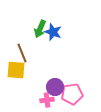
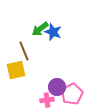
green arrow: rotated 30 degrees clockwise
brown line: moved 2 px right, 2 px up
yellow square: rotated 18 degrees counterclockwise
purple circle: moved 2 px right
pink pentagon: rotated 20 degrees counterclockwise
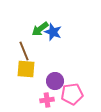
yellow square: moved 10 px right, 1 px up; rotated 18 degrees clockwise
purple circle: moved 2 px left, 6 px up
pink pentagon: rotated 20 degrees clockwise
